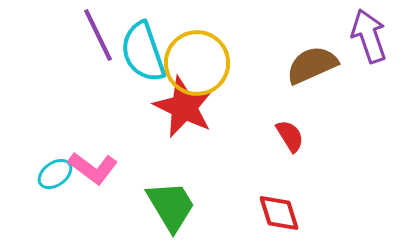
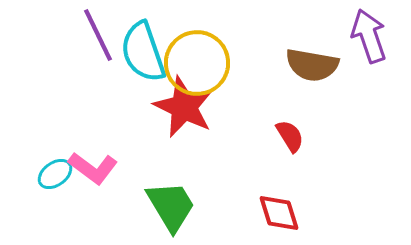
brown semicircle: rotated 146 degrees counterclockwise
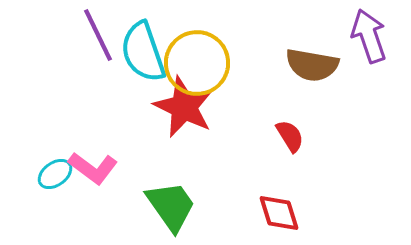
green trapezoid: rotated 4 degrees counterclockwise
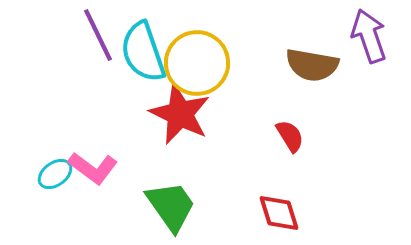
red star: moved 4 px left, 7 px down
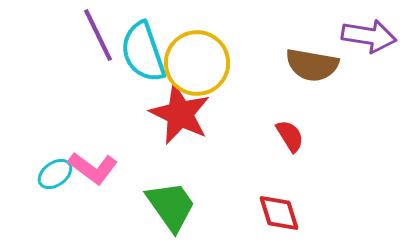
purple arrow: rotated 118 degrees clockwise
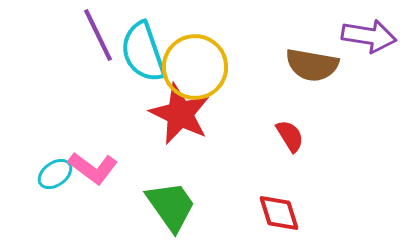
yellow circle: moved 2 px left, 4 px down
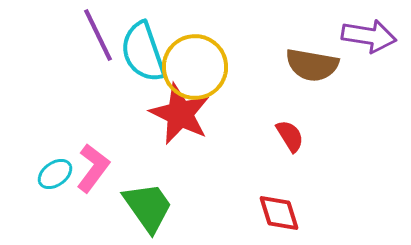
pink L-shape: rotated 90 degrees counterclockwise
green trapezoid: moved 23 px left, 1 px down
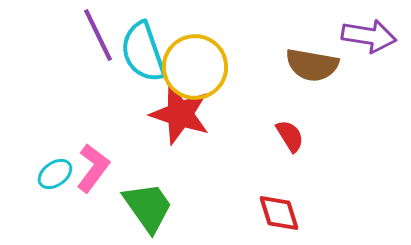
red star: rotated 8 degrees counterclockwise
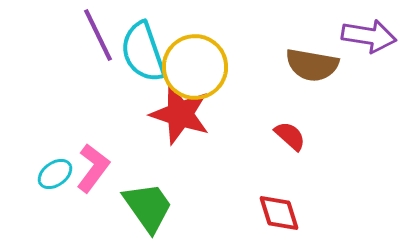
red semicircle: rotated 16 degrees counterclockwise
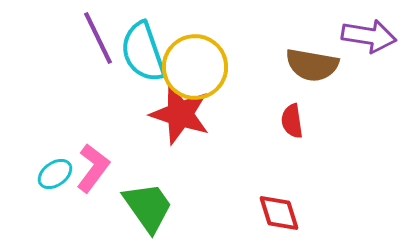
purple line: moved 3 px down
red semicircle: moved 2 px right, 15 px up; rotated 140 degrees counterclockwise
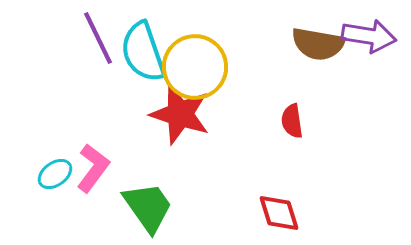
brown semicircle: moved 6 px right, 21 px up
